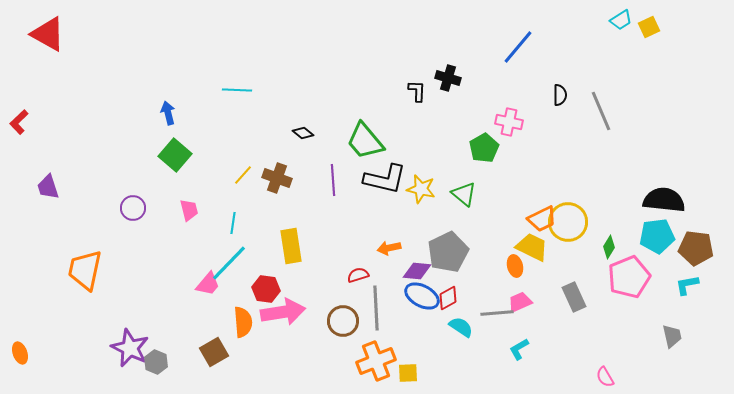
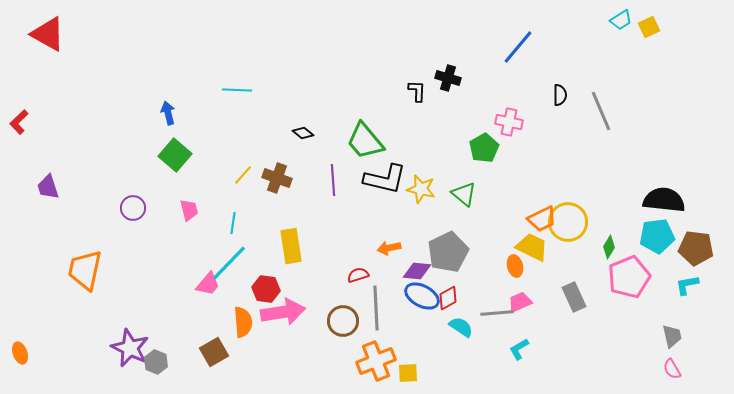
pink semicircle at (605, 377): moved 67 px right, 8 px up
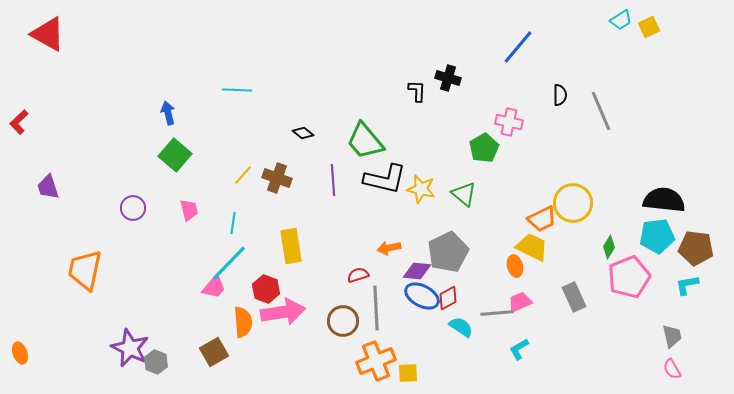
yellow circle at (568, 222): moved 5 px right, 19 px up
pink trapezoid at (208, 284): moved 6 px right, 3 px down
red hexagon at (266, 289): rotated 12 degrees clockwise
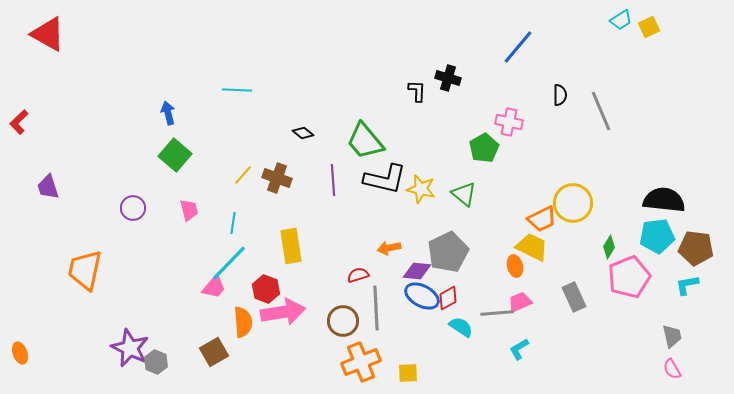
orange cross at (376, 361): moved 15 px left, 1 px down
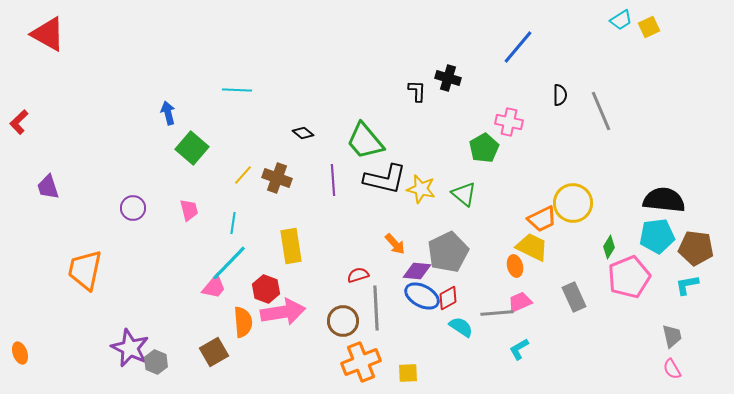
green square at (175, 155): moved 17 px right, 7 px up
orange arrow at (389, 248): moved 6 px right, 4 px up; rotated 120 degrees counterclockwise
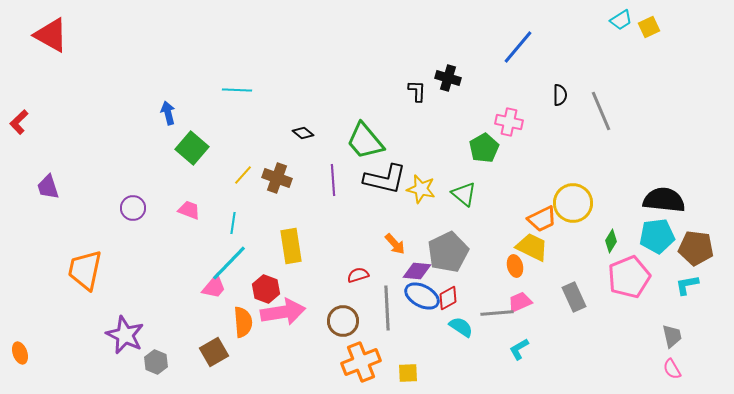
red triangle at (48, 34): moved 3 px right, 1 px down
pink trapezoid at (189, 210): rotated 55 degrees counterclockwise
green diamond at (609, 247): moved 2 px right, 6 px up
gray line at (376, 308): moved 11 px right
purple star at (130, 348): moved 5 px left, 13 px up
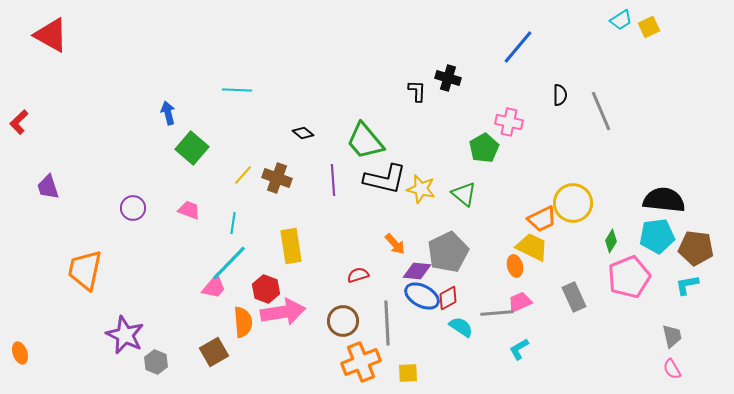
gray line at (387, 308): moved 15 px down
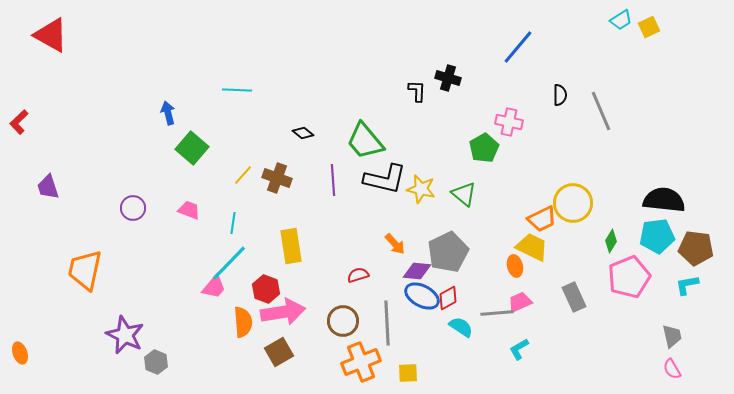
brown square at (214, 352): moved 65 px right
